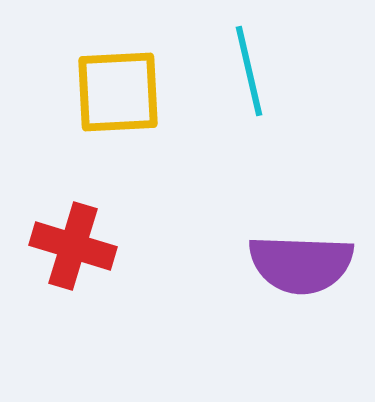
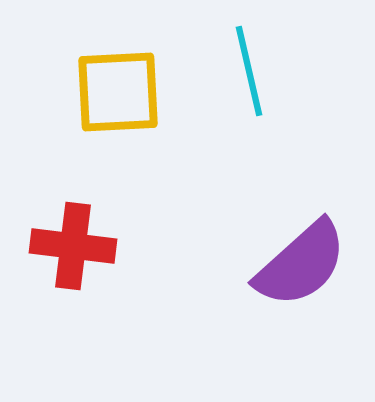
red cross: rotated 10 degrees counterclockwise
purple semicircle: rotated 44 degrees counterclockwise
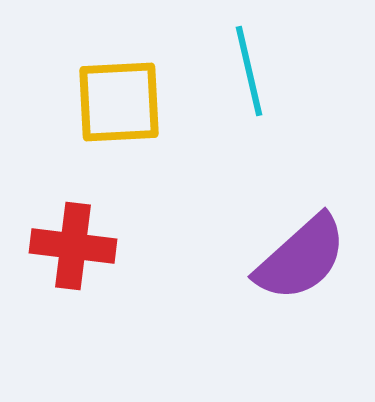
yellow square: moved 1 px right, 10 px down
purple semicircle: moved 6 px up
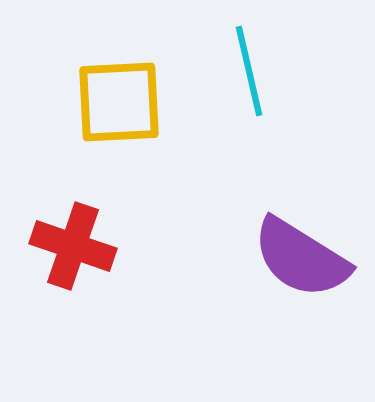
red cross: rotated 12 degrees clockwise
purple semicircle: rotated 74 degrees clockwise
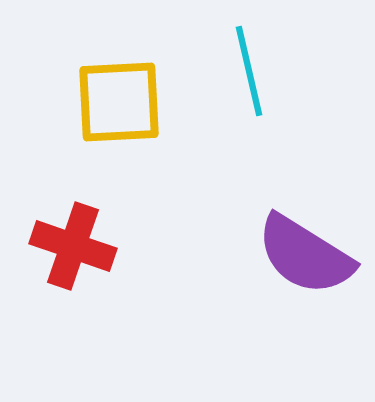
purple semicircle: moved 4 px right, 3 px up
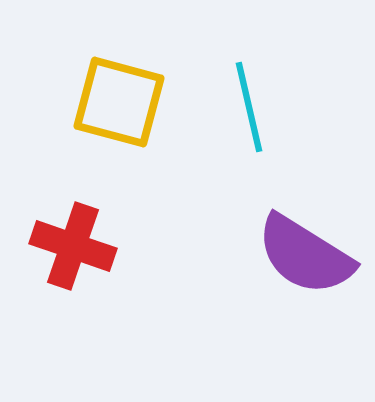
cyan line: moved 36 px down
yellow square: rotated 18 degrees clockwise
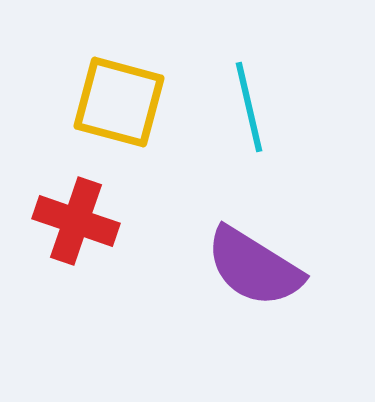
red cross: moved 3 px right, 25 px up
purple semicircle: moved 51 px left, 12 px down
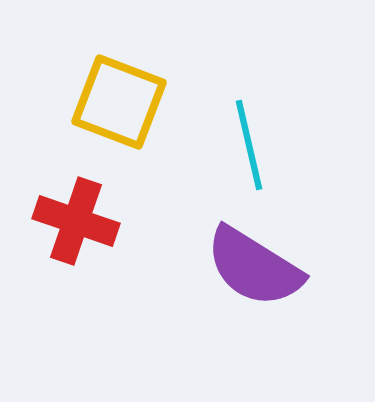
yellow square: rotated 6 degrees clockwise
cyan line: moved 38 px down
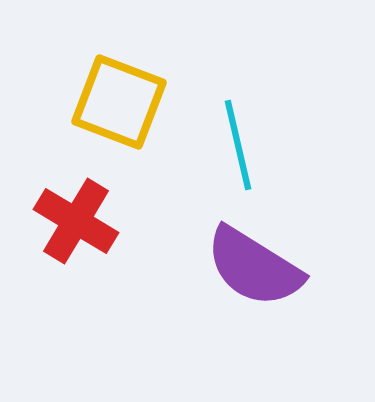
cyan line: moved 11 px left
red cross: rotated 12 degrees clockwise
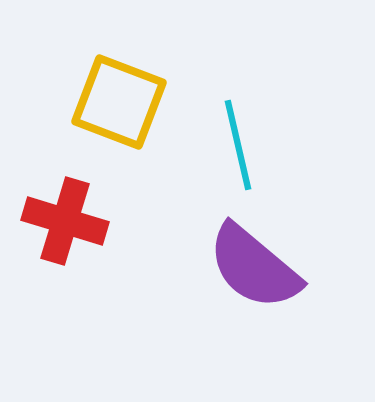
red cross: moved 11 px left; rotated 14 degrees counterclockwise
purple semicircle: rotated 8 degrees clockwise
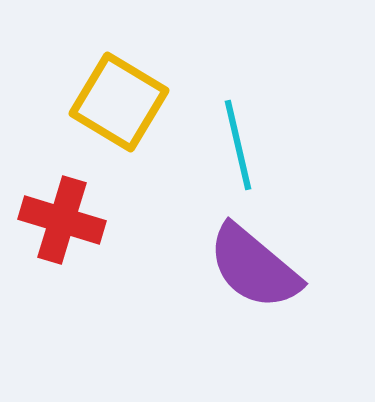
yellow square: rotated 10 degrees clockwise
red cross: moved 3 px left, 1 px up
